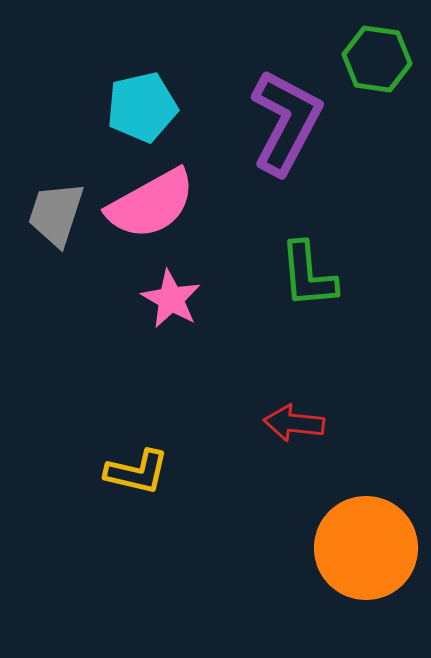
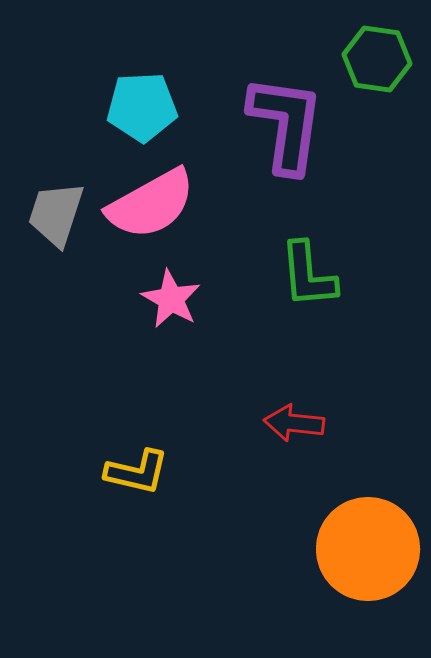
cyan pentagon: rotated 10 degrees clockwise
purple L-shape: moved 2 px down; rotated 20 degrees counterclockwise
orange circle: moved 2 px right, 1 px down
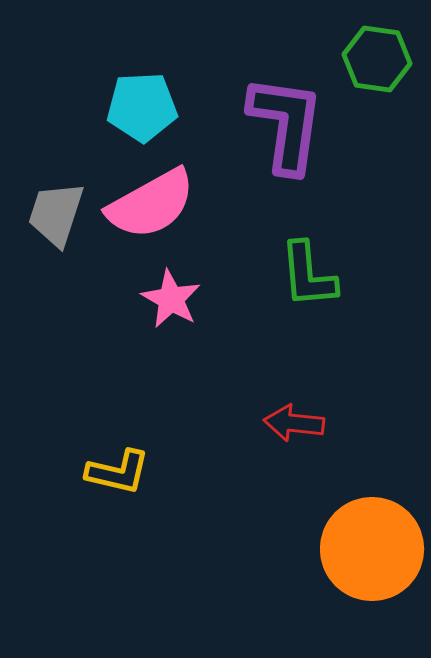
yellow L-shape: moved 19 px left
orange circle: moved 4 px right
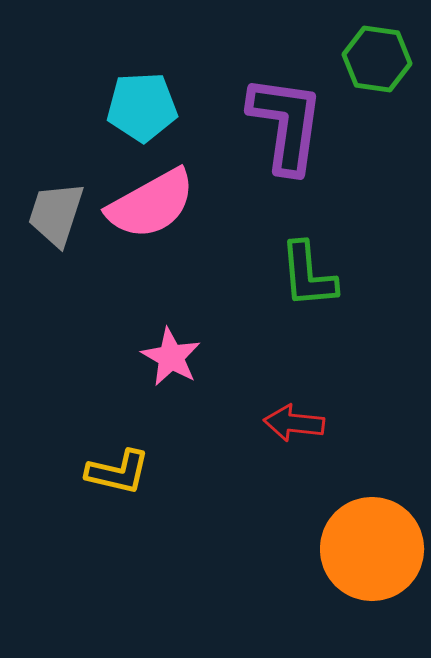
pink star: moved 58 px down
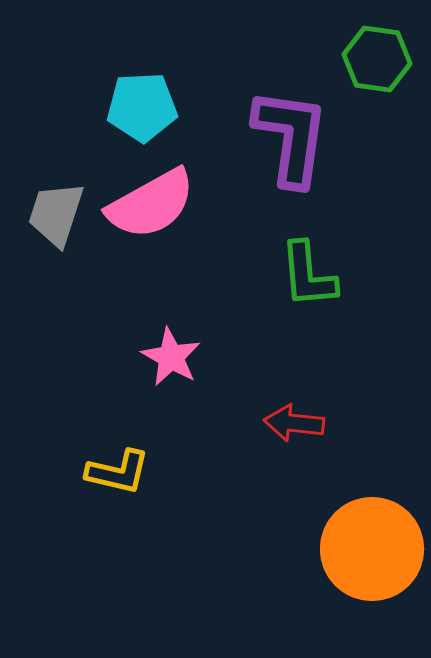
purple L-shape: moved 5 px right, 13 px down
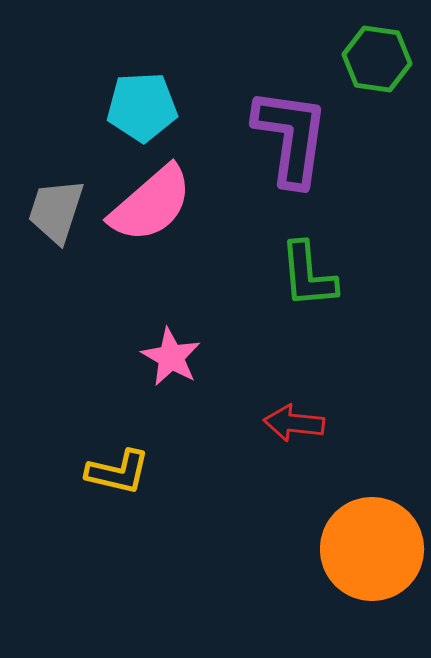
pink semicircle: rotated 12 degrees counterclockwise
gray trapezoid: moved 3 px up
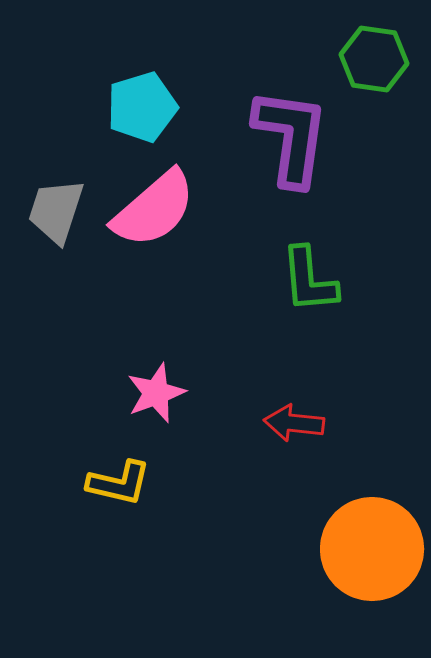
green hexagon: moved 3 px left
cyan pentagon: rotated 14 degrees counterclockwise
pink semicircle: moved 3 px right, 5 px down
green L-shape: moved 1 px right, 5 px down
pink star: moved 15 px left, 36 px down; rotated 22 degrees clockwise
yellow L-shape: moved 1 px right, 11 px down
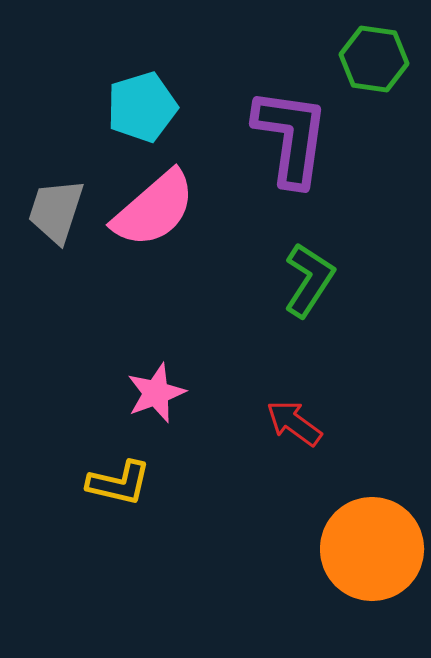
green L-shape: rotated 142 degrees counterclockwise
red arrow: rotated 30 degrees clockwise
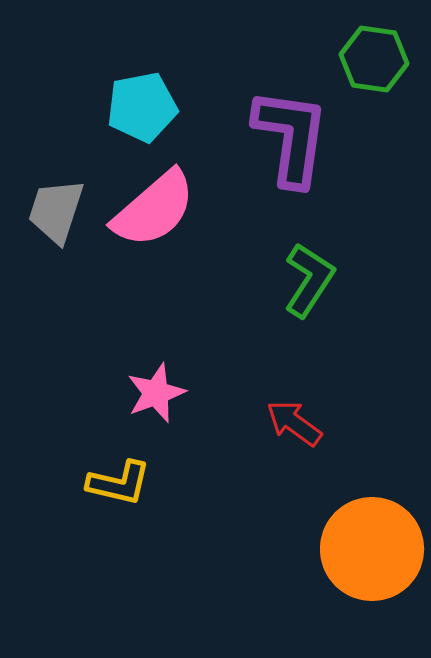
cyan pentagon: rotated 6 degrees clockwise
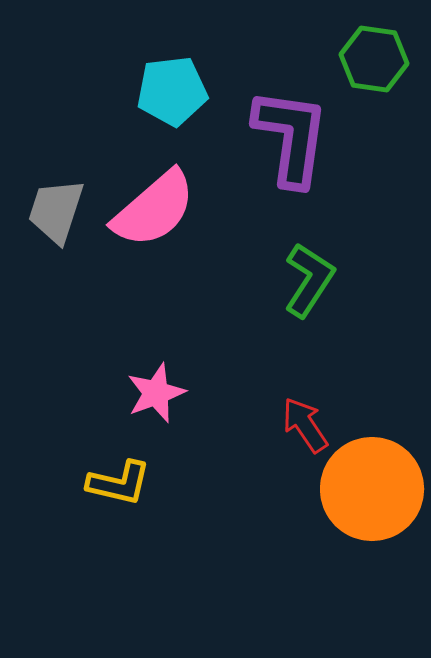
cyan pentagon: moved 30 px right, 16 px up; rotated 4 degrees clockwise
red arrow: moved 11 px right, 2 px down; rotated 20 degrees clockwise
orange circle: moved 60 px up
